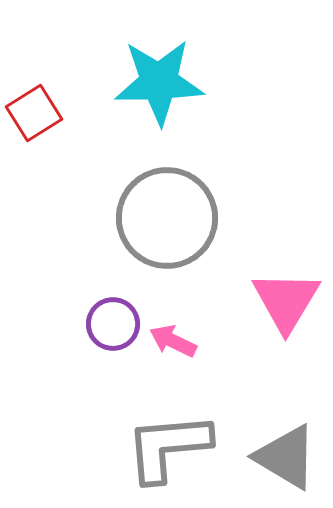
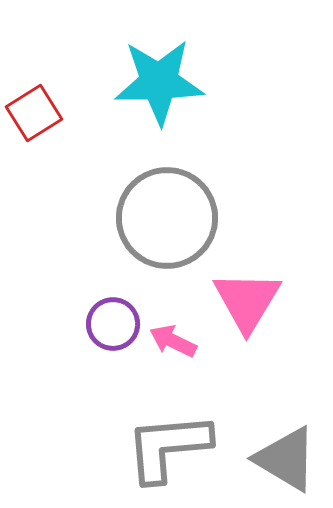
pink triangle: moved 39 px left
gray triangle: moved 2 px down
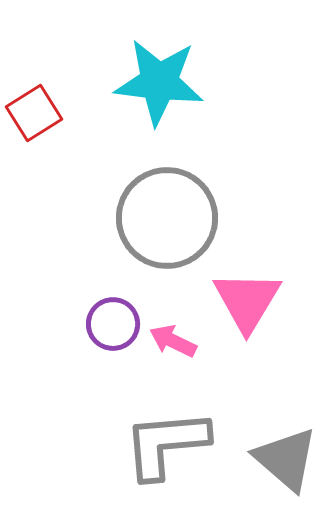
cyan star: rotated 8 degrees clockwise
gray L-shape: moved 2 px left, 3 px up
gray triangle: rotated 10 degrees clockwise
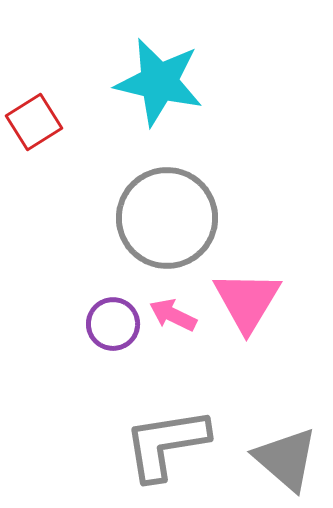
cyan star: rotated 6 degrees clockwise
red square: moved 9 px down
pink arrow: moved 26 px up
gray L-shape: rotated 4 degrees counterclockwise
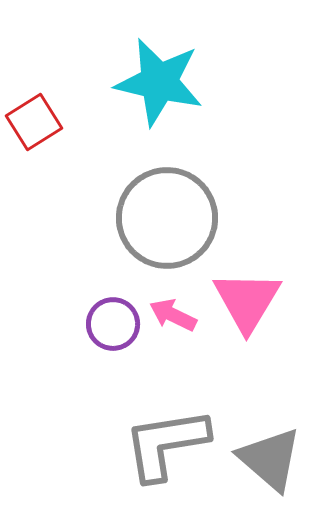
gray triangle: moved 16 px left
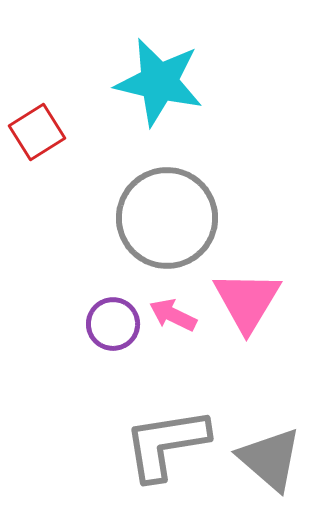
red square: moved 3 px right, 10 px down
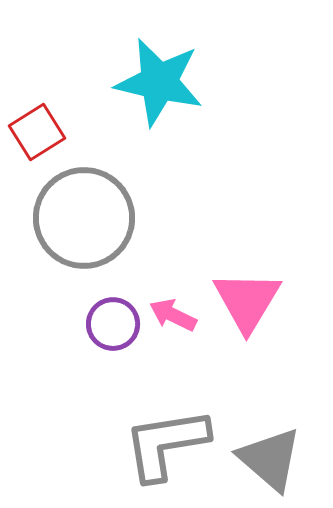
gray circle: moved 83 px left
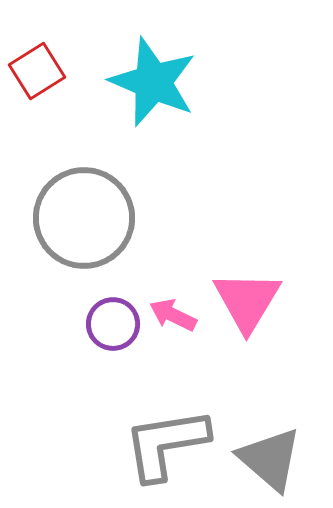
cyan star: moved 6 px left; rotated 10 degrees clockwise
red square: moved 61 px up
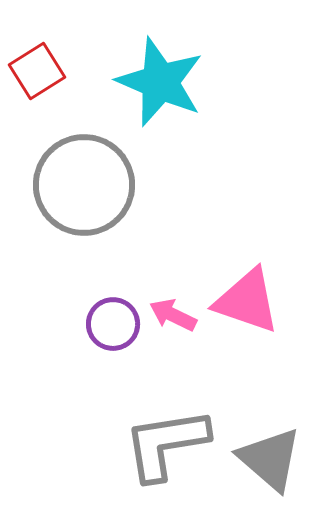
cyan star: moved 7 px right
gray circle: moved 33 px up
pink triangle: rotated 42 degrees counterclockwise
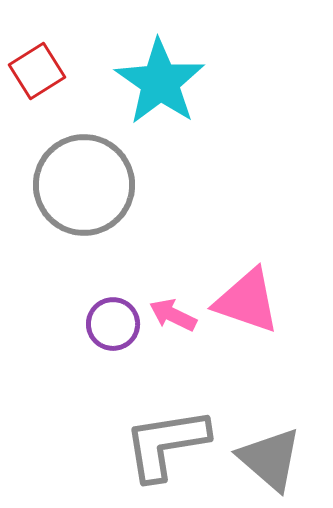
cyan star: rotated 12 degrees clockwise
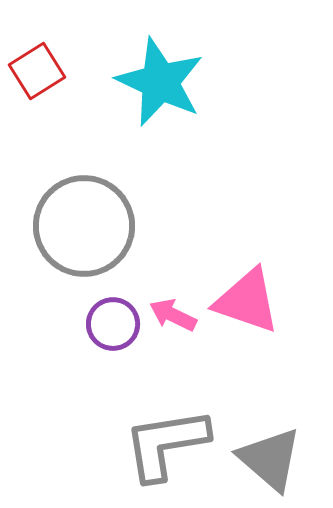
cyan star: rotated 10 degrees counterclockwise
gray circle: moved 41 px down
